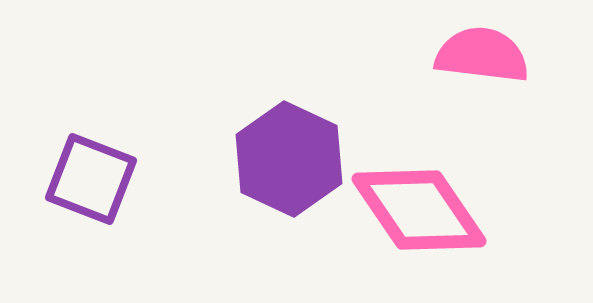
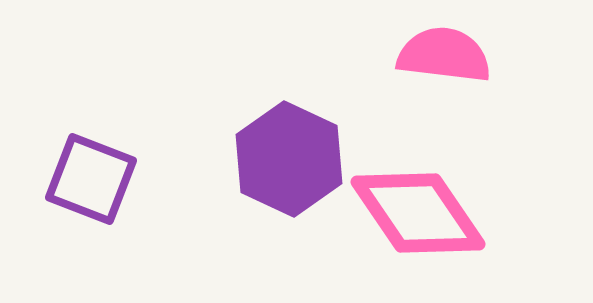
pink semicircle: moved 38 px left
pink diamond: moved 1 px left, 3 px down
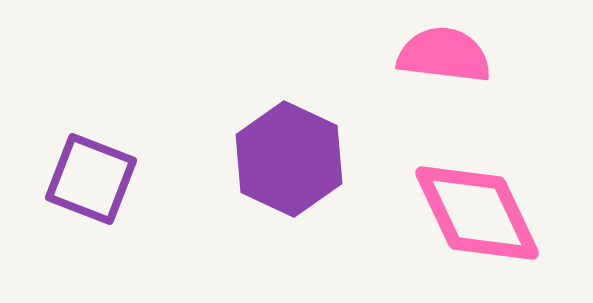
pink diamond: moved 59 px right; rotated 9 degrees clockwise
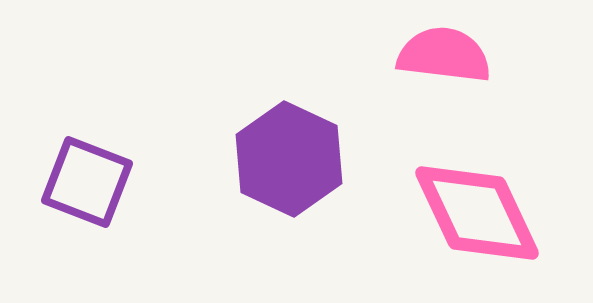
purple square: moved 4 px left, 3 px down
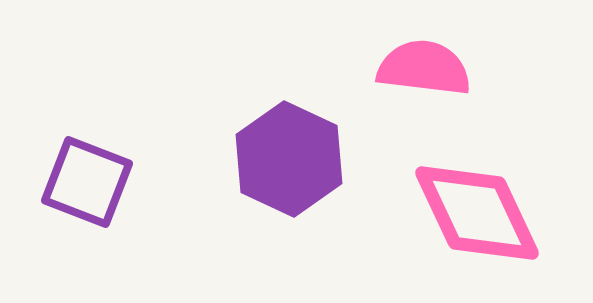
pink semicircle: moved 20 px left, 13 px down
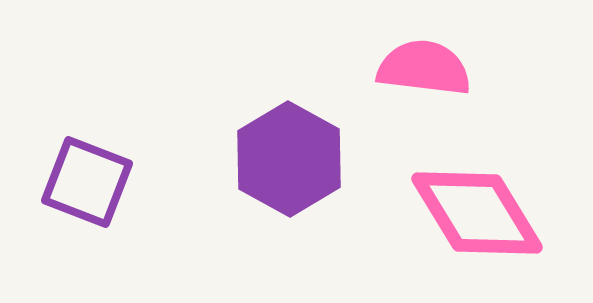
purple hexagon: rotated 4 degrees clockwise
pink diamond: rotated 6 degrees counterclockwise
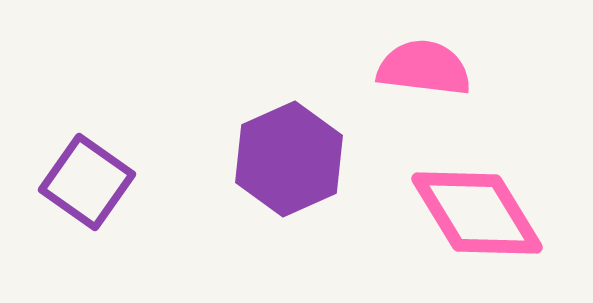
purple hexagon: rotated 7 degrees clockwise
purple square: rotated 14 degrees clockwise
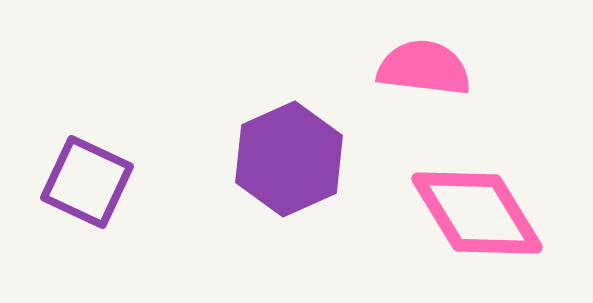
purple square: rotated 10 degrees counterclockwise
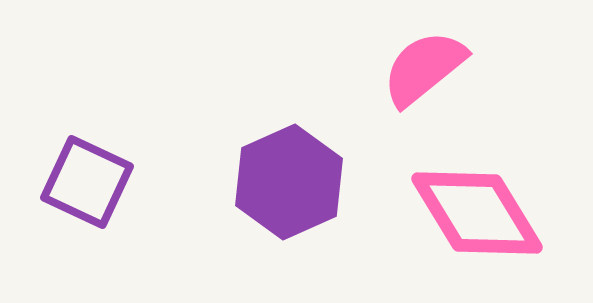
pink semicircle: rotated 46 degrees counterclockwise
purple hexagon: moved 23 px down
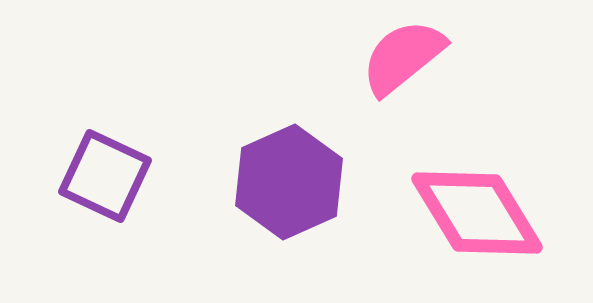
pink semicircle: moved 21 px left, 11 px up
purple square: moved 18 px right, 6 px up
